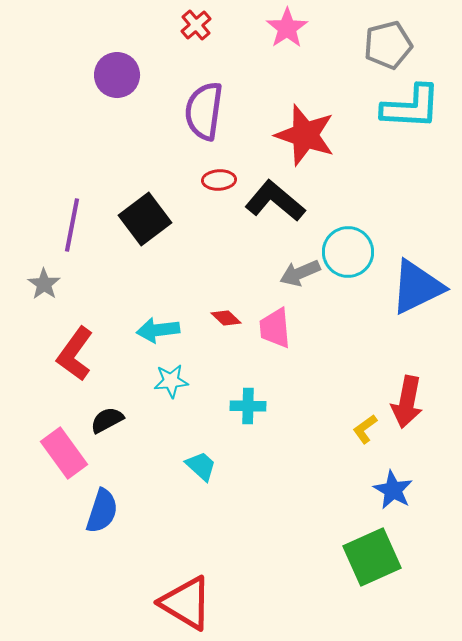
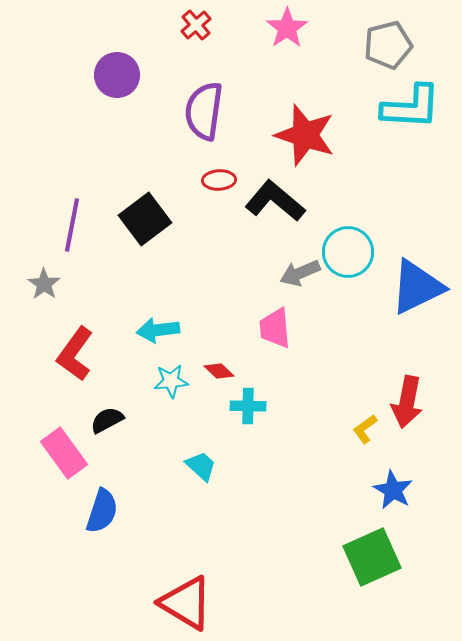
red diamond: moved 7 px left, 53 px down
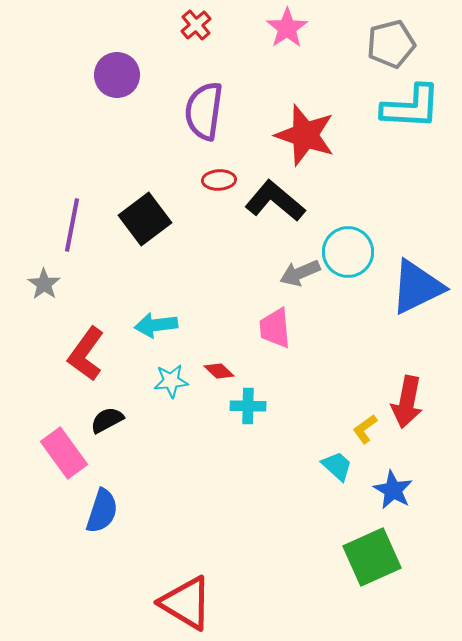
gray pentagon: moved 3 px right, 1 px up
cyan arrow: moved 2 px left, 5 px up
red L-shape: moved 11 px right
cyan trapezoid: moved 136 px right
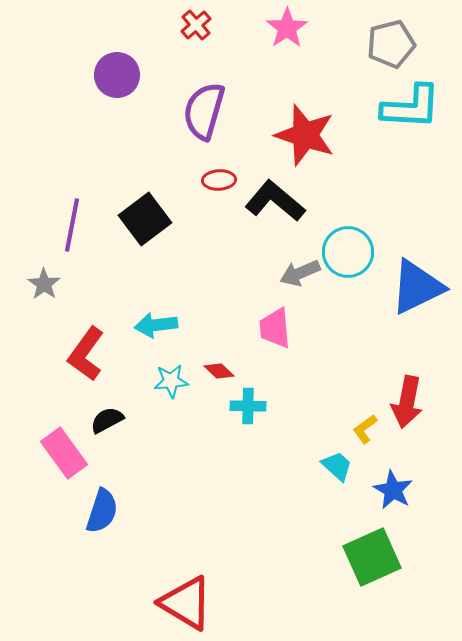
purple semicircle: rotated 8 degrees clockwise
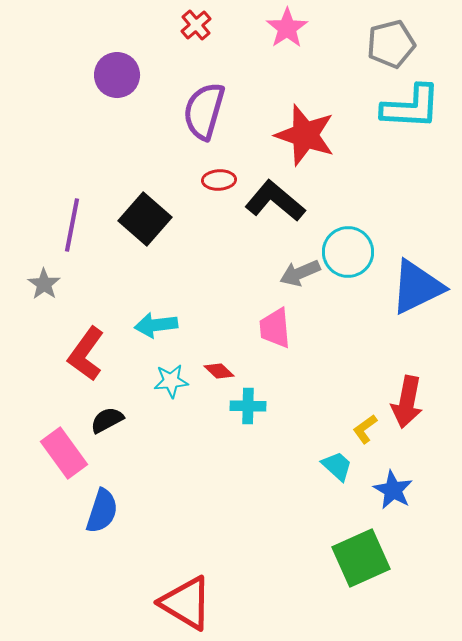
black square: rotated 12 degrees counterclockwise
green square: moved 11 px left, 1 px down
